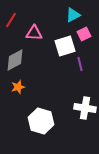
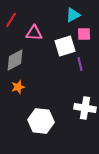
pink square: rotated 24 degrees clockwise
white hexagon: rotated 10 degrees counterclockwise
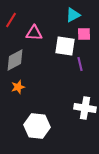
white square: rotated 25 degrees clockwise
white hexagon: moved 4 px left, 5 px down
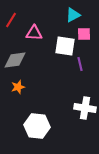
gray diamond: rotated 20 degrees clockwise
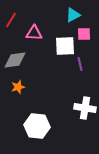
white square: rotated 10 degrees counterclockwise
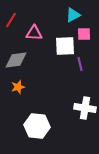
gray diamond: moved 1 px right
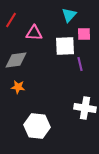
cyan triangle: moved 4 px left; rotated 21 degrees counterclockwise
orange star: rotated 24 degrees clockwise
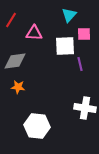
gray diamond: moved 1 px left, 1 px down
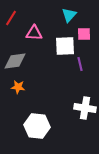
red line: moved 2 px up
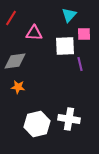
white cross: moved 16 px left, 11 px down
white hexagon: moved 2 px up; rotated 20 degrees counterclockwise
